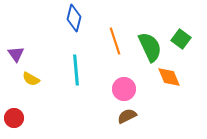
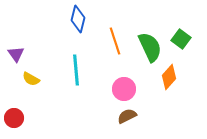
blue diamond: moved 4 px right, 1 px down
orange diamond: rotated 65 degrees clockwise
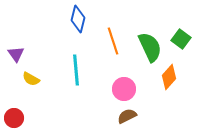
orange line: moved 2 px left
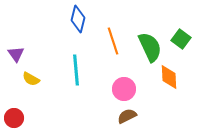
orange diamond: rotated 45 degrees counterclockwise
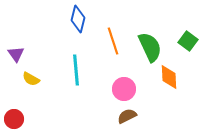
green square: moved 7 px right, 2 px down
red circle: moved 1 px down
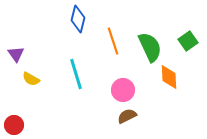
green square: rotated 18 degrees clockwise
cyan line: moved 4 px down; rotated 12 degrees counterclockwise
pink circle: moved 1 px left, 1 px down
red circle: moved 6 px down
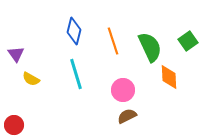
blue diamond: moved 4 px left, 12 px down
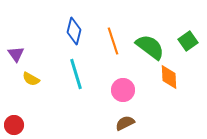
green semicircle: rotated 28 degrees counterclockwise
brown semicircle: moved 2 px left, 7 px down
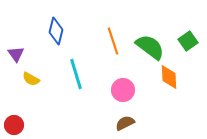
blue diamond: moved 18 px left
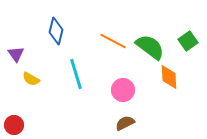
orange line: rotated 44 degrees counterclockwise
